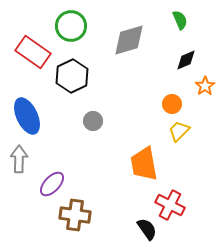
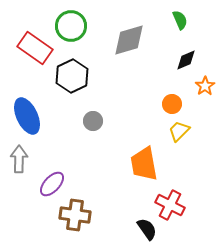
red rectangle: moved 2 px right, 4 px up
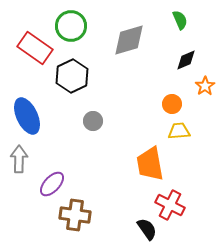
yellow trapezoid: rotated 40 degrees clockwise
orange trapezoid: moved 6 px right
